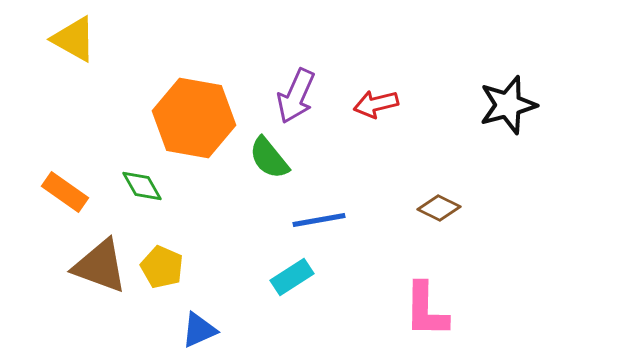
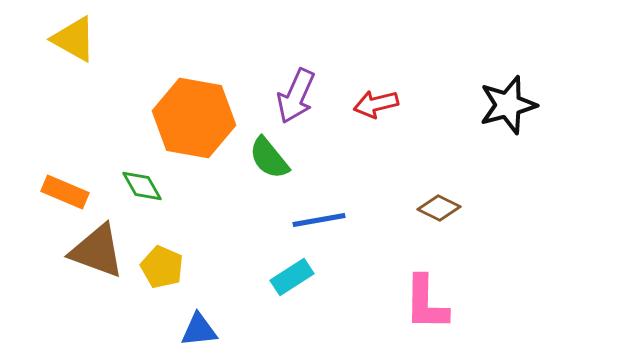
orange rectangle: rotated 12 degrees counterclockwise
brown triangle: moved 3 px left, 15 px up
pink L-shape: moved 7 px up
blue triangle: rotated 18 degrees clockwise
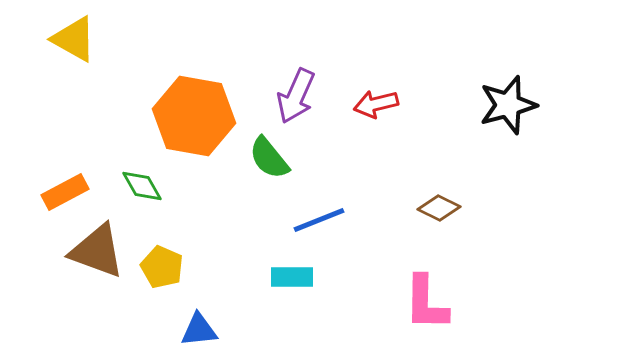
orange hexagon: moved 2 px up
orange rectangle: rotated 51 degrees counterclockwise
blue line: rotated 12 degrees counterclockwise
cyan rectangle: rotated 33 degrees clockwise
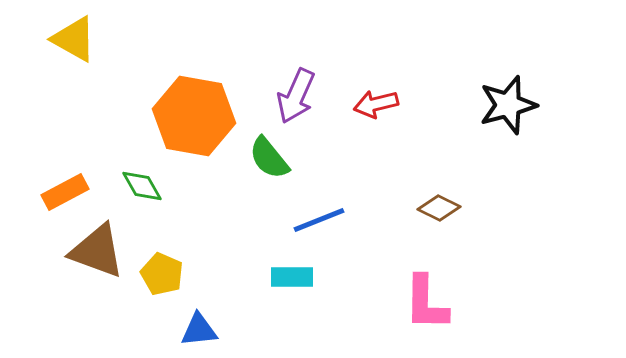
yellow pentagon: moved 7 px down
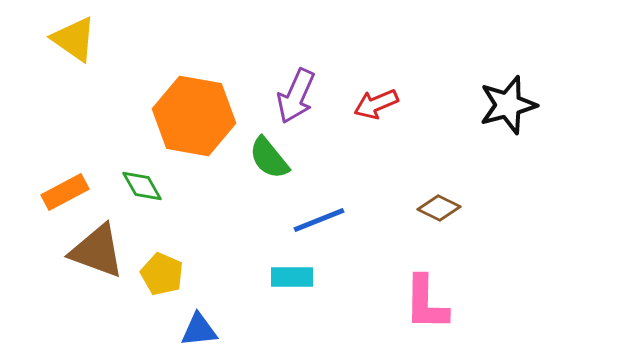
yellow triangle: rotated 6 degrees clockwise
red arrow: rotated 9 degrees counterclockwise
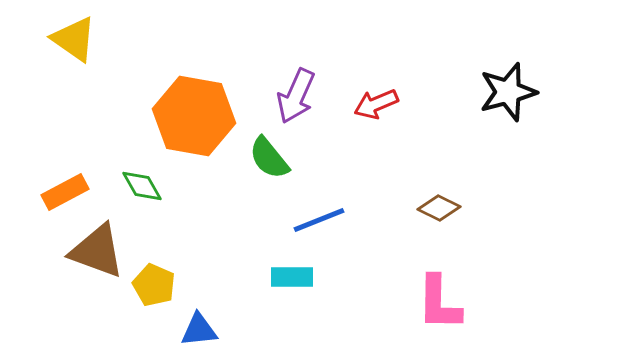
black star: moved 13 px up
yellow pentagon: moved 8 px left, 11 px down
pink L-shape: moved 13 px right
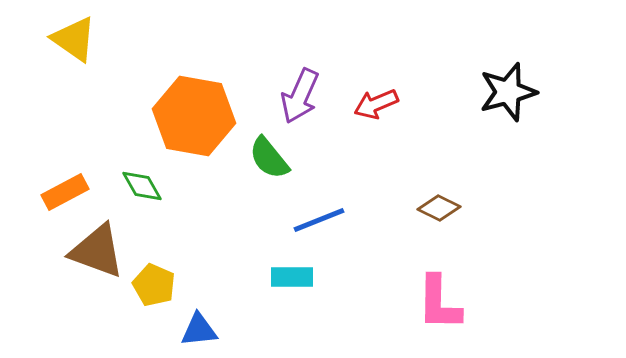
purple arrow: moved 4 px right
